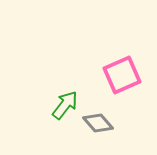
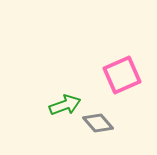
green arrow: rotated 32 degrees clockwise
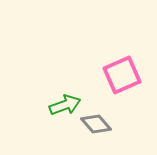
gray diamond: moved 2 px left, 1 px down
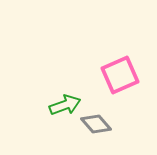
pink square: moved 2 px left
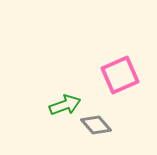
gray diamond: moved 1 px down
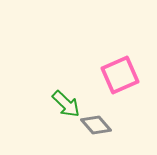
green arrow: moved 1 px right, 1 px up; rotated 64 degrees clockwise
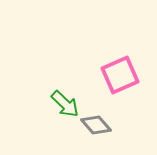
green arrow: moved 1 px left
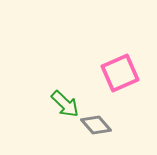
pink square: moved 2 px up
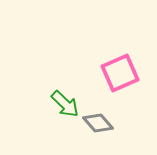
gray diamond: moved 2 px right, 2 px up
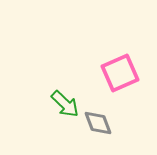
gray diamond: rotated 20 degrees clockwise
